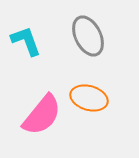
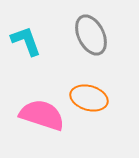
gray ellipse: moved 3 px right, 1 px up
pink semicircle: rotated 111 degrees counterclockwise
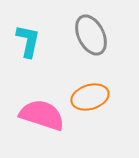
cyan L-shape: moved 2 px right; rotated 32 degrees clockwise
orange ellipse: moved 1 px right, 1 px up; rotated 33 degrees counterclockwise
